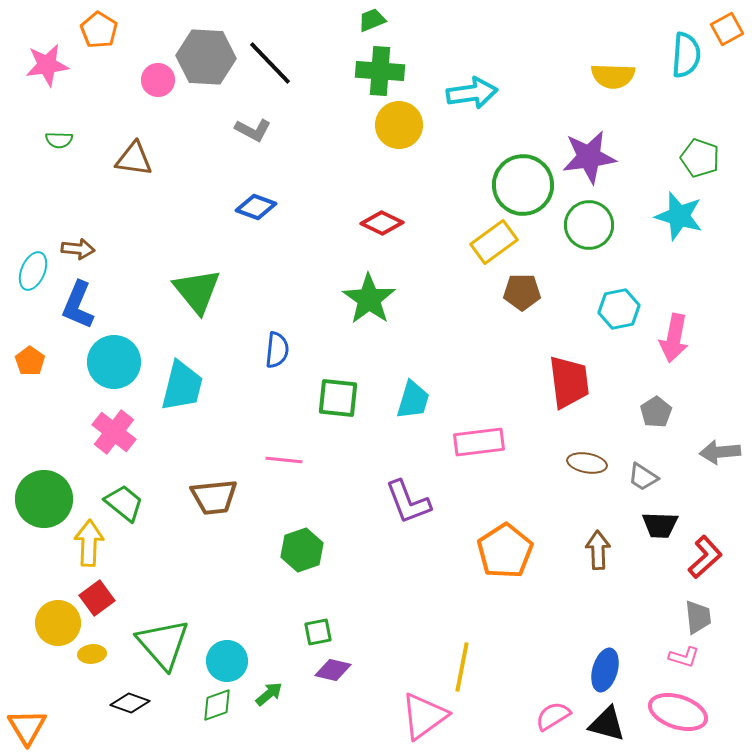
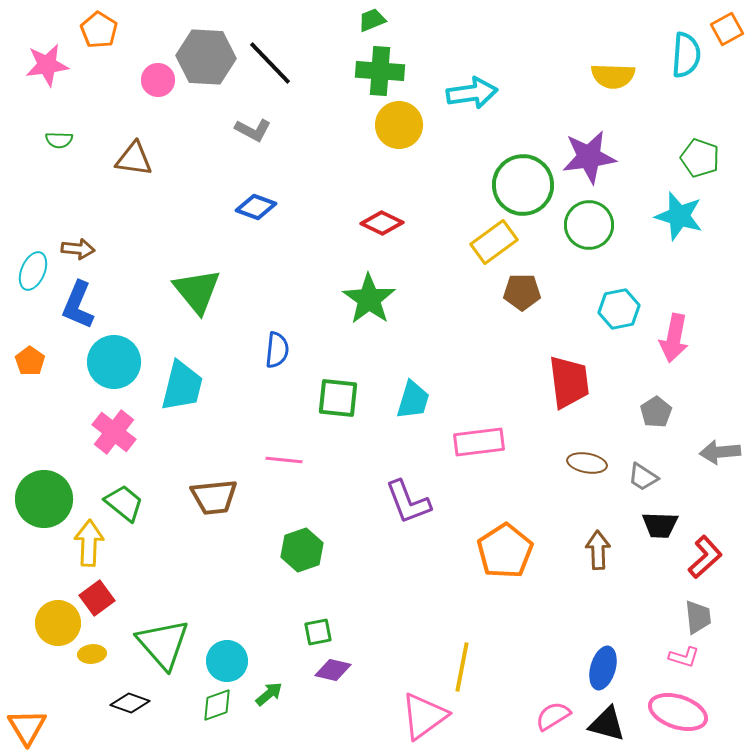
blue ellipse at (605, 670): moved 2 px left, 2 px up
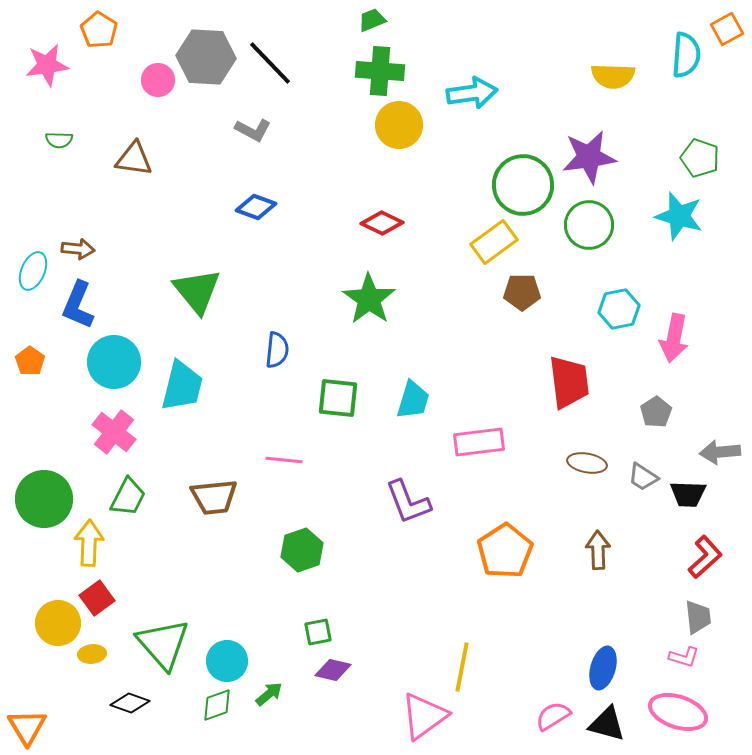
green trapezoid at (124, 503): moved 4 px right, 6 px up; rotated 78 degrees clockwise
black trapezoid at (660, 525): moved 28 px right, 31 px up
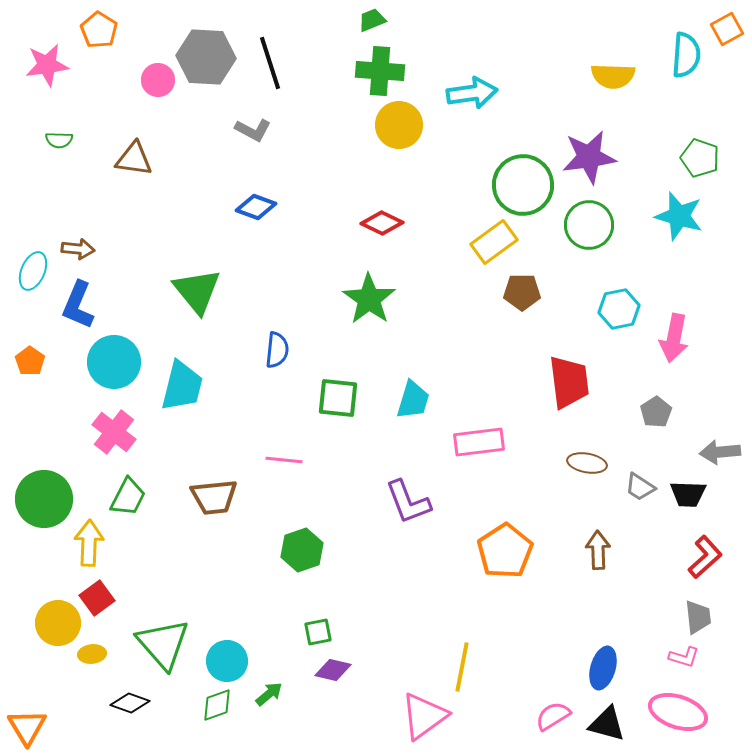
black line at (270, 63): rotated 26 degrees clockwise
gray trapezoid at (643, 477): moved 3 px left, 10 px down
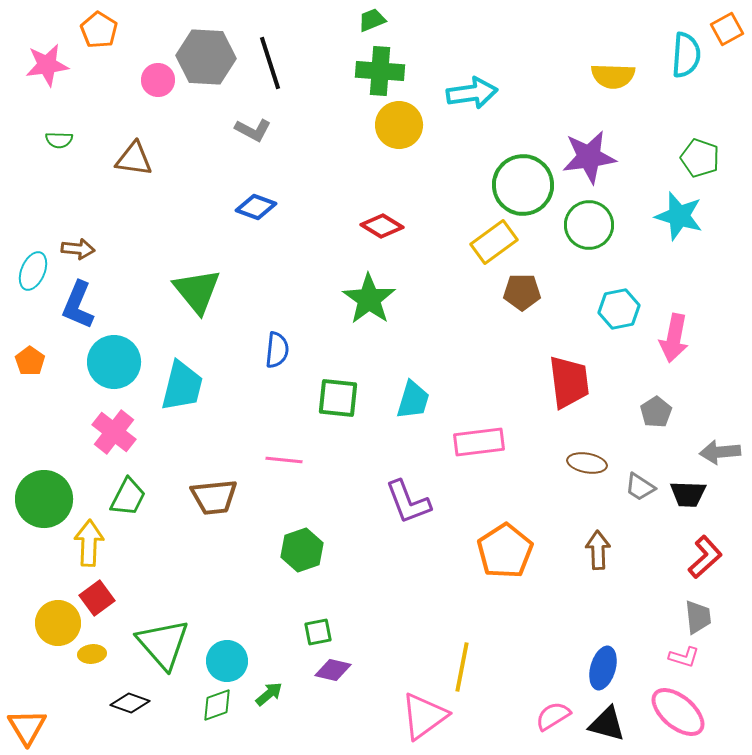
red diamond at (382, 223): moved 3 px down; rotated 6 degrees clockwise
pink ellipse at (678, 712): rotated 22 degrees clockwise
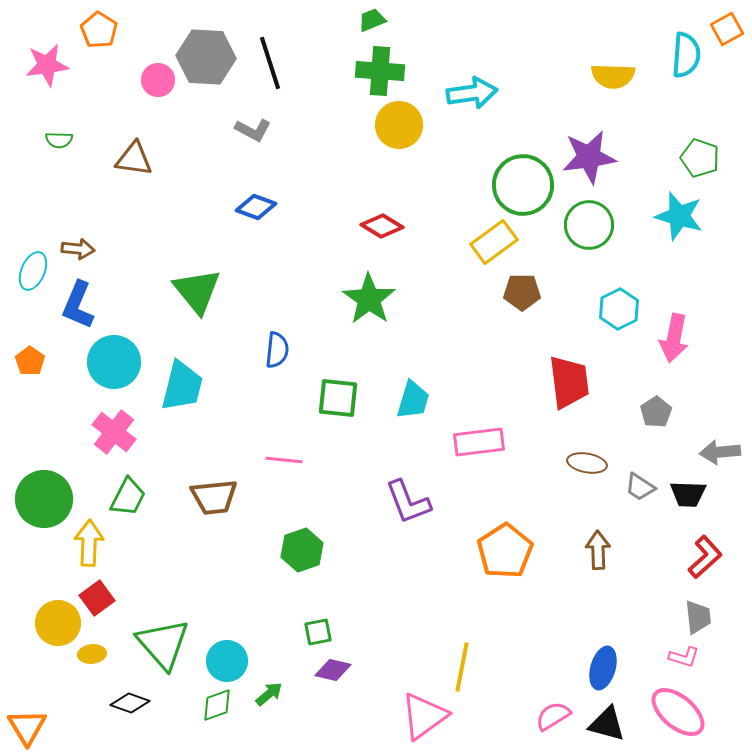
cyan hexagon at (619, 309): rotated 15 degrees counterclockwise
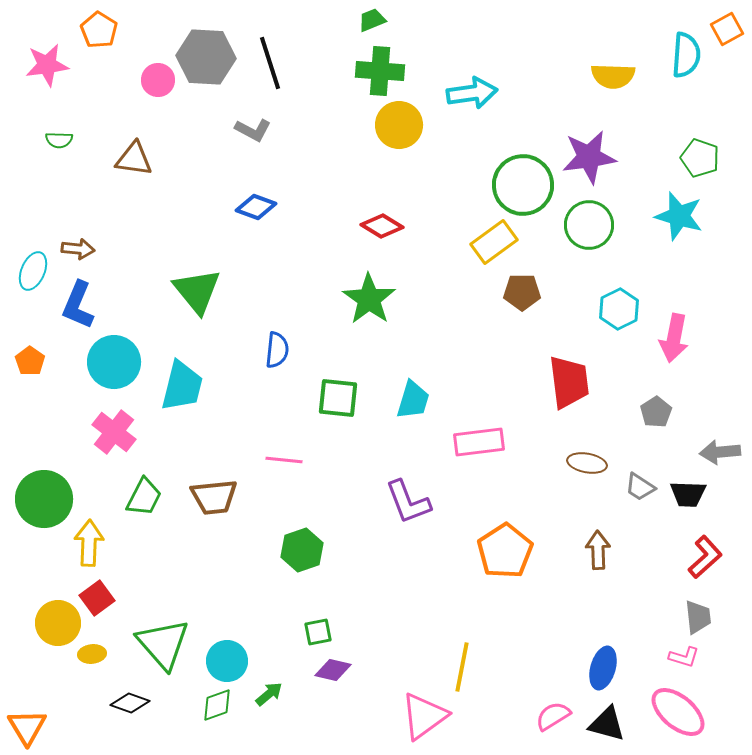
green trapezoid at (128, 497): moved 16 px right
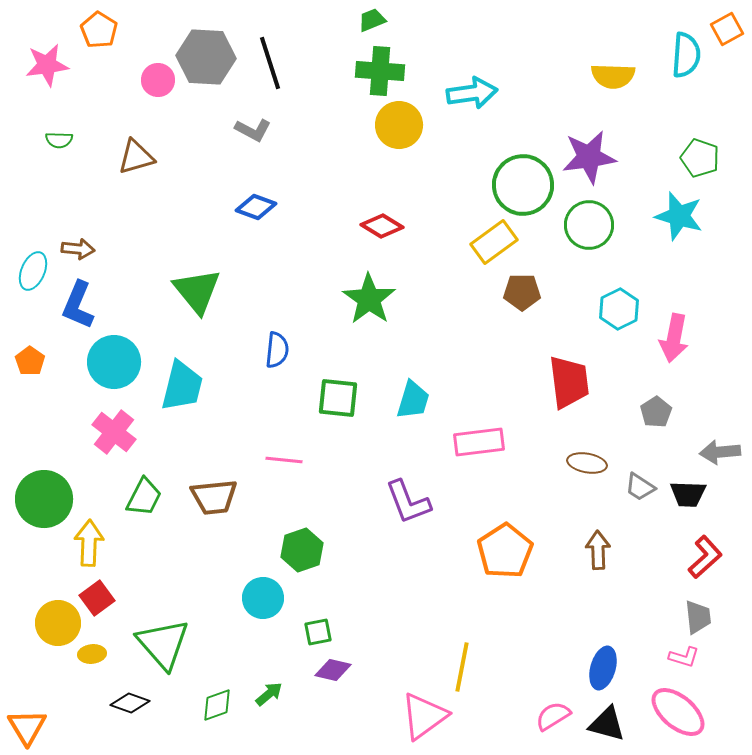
brown triangle at (134, 159): moved 2 px right, 2 px up; rotated 24 degrees counterclockwise
cyan circle at (227, 661): moved 36 px right, 63 px up
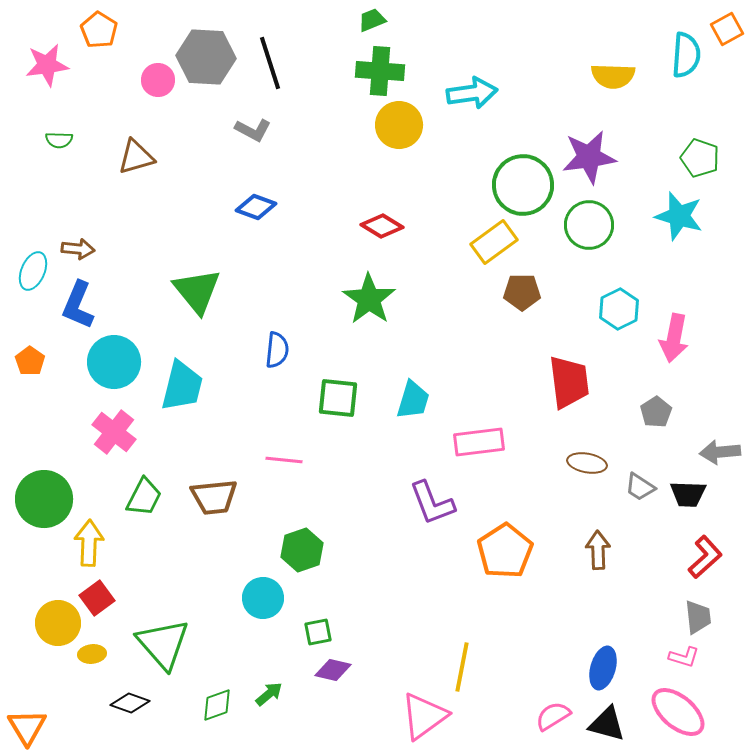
purple L-shape at (408, 502): moved 24 px right, 1 px down
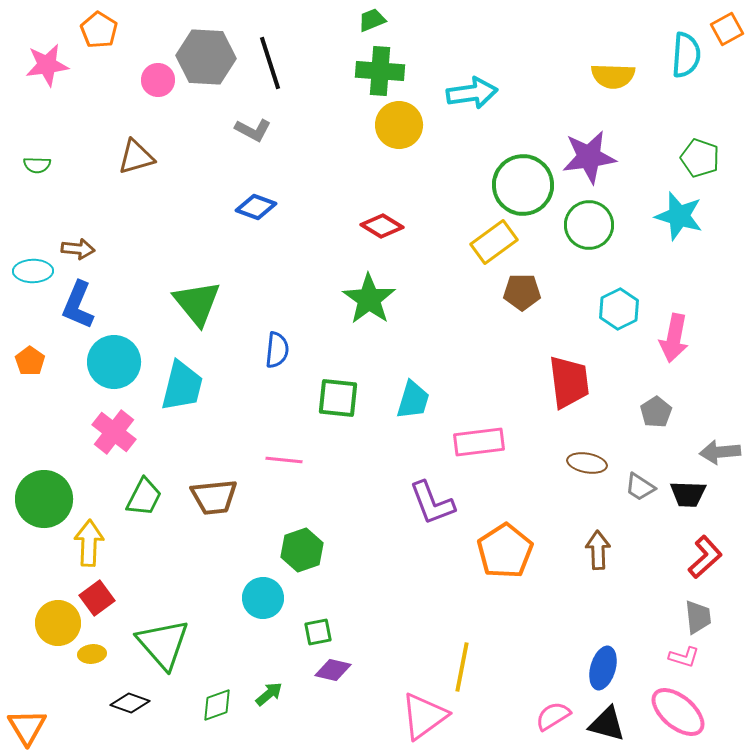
green semicircle at (59, 140): moved 22 px left, 25 px down
cyan ellipse at (33, 271): rotated 66 degrees clockwise
green triangle at (197, 291): moved 12 px down
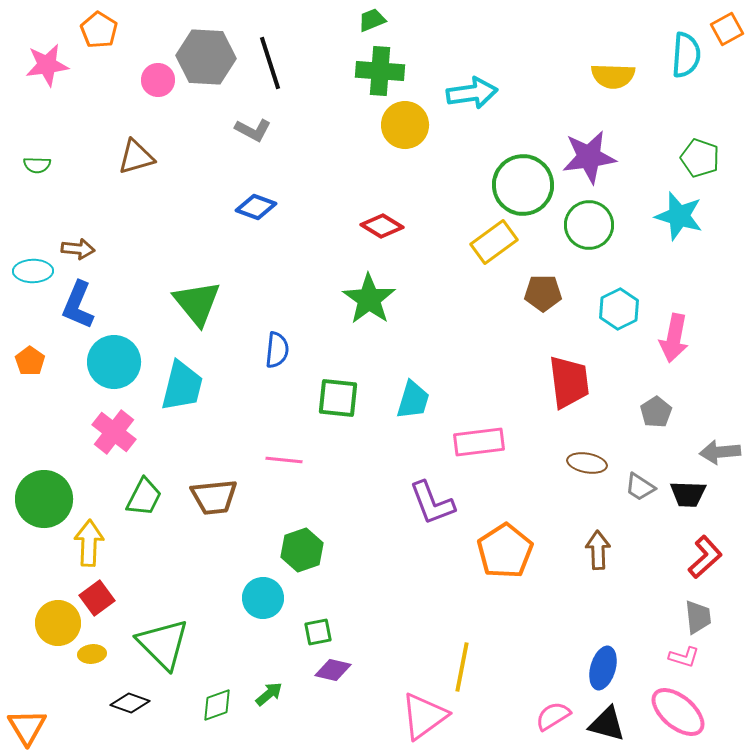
yellow circle at (399, 125): moved 6 px right
brown pentagon at (522, 292): moved 21 px right, 1 px down
green triangle at (163, 644): rotated 4 degrees counterclockwise
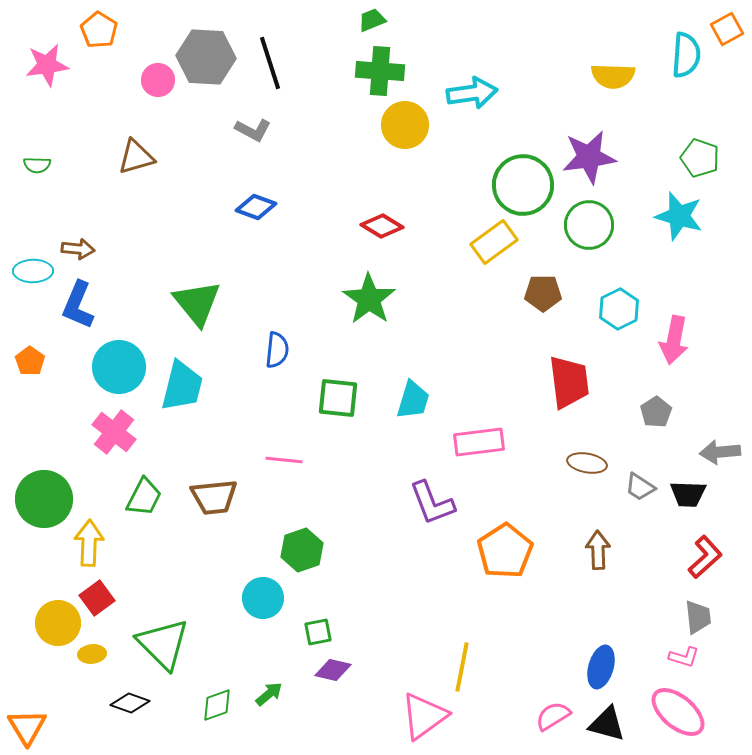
pink arrow at (674, 338): moved 2 px down
cyan circle at (114, 362): moved 5 px right, 5 px down
blue ellipse at (603, 668): moved 2 px left, 1 px up
